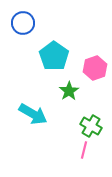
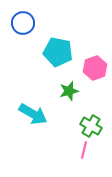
cyan pentagon: moved 4 px right, 4 px up; rotated 24 degrees counterclockwise
green star: rotated 18 degrees clockwise
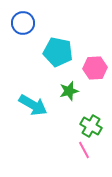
pink hexagon: rotated 15 degrees clockwise
cyan arrow: moved 9 px up
pink line: rotated 42 degrees counterclockwise
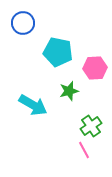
green cross: rotated 25 degrees clockwise
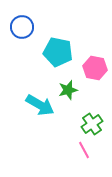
blue circle: moved 1 px left, 4 px down
pink hexagon: rotated 15 degrees clockwise
green star: moved 1 px left, 1 px up
cyan arrow: moved 7 px right
green cross: moved 1 px right, 2 px up
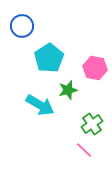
blue circle: moved 1 px up
cyan pentagon: moved 9 px left, 6 px down; rotated 28 degrees clockwise
pink line: rotated 18 degrees counterclockwise
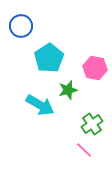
blue circle: moved 1 px left
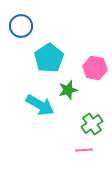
pink line: rotated 48 degrees counterclockwise
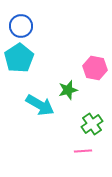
cyan pentagon: moved 30 px left
pink line: moved 1 px left, 1 px down
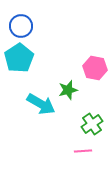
cyan arrow: moved 1 px right, 1 px up
